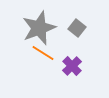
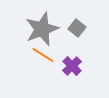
gray star: moved 3 px right, 1 px down
orange line: moved 2 px down
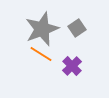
gray square: rotated 18 degrees clockwise
orange line: moved 2 px left, 1 px up
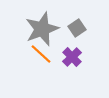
orange line: rotated 10 degrees clockwise
purple cross: moved 9 px up
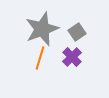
gray square: moved 4 px down
orange line: moved 1 px left, 4 px down; rotated 65 degrees clockwise
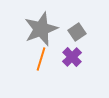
gray star: moved 1 px left
orange line: moved 1 px right, 1 px down
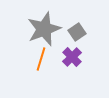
gray star: moved 3 px right
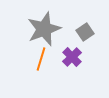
gray square: moved 8 px right
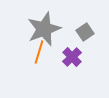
orange line: moved 2 px left, 7 px up
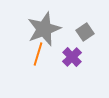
orange line: moved 1 px left, 2 px down
